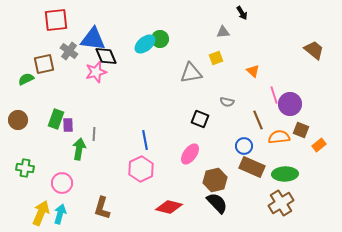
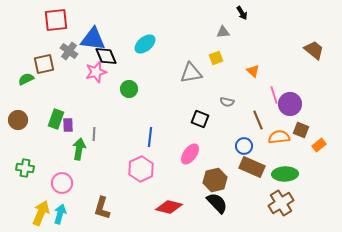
green circle at (160, 39): moved 31 px left, 50 px down
blue line at (145, 140): moved 5 px right, 3 px up; rotated 18 degrees clockwise
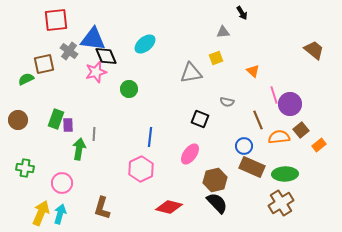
brown square at (301, 130): rotated 28 degrees clockwise
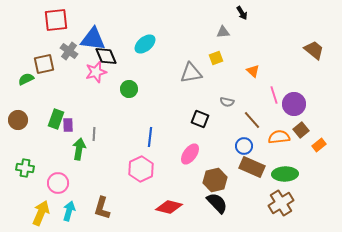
purple circle at (290, 104): moved 4 px right
brown line at (258, 120): moved 6 px left; rotated 18 degrees counterclockwise
pink circle at (62, 183): moved 4 px left
cyan arrow at (60, 214): moved 9 px right, 3 px up
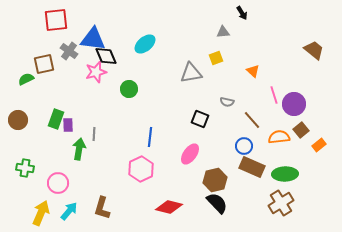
cyan arrow at (69, 211): rotated 24 degrees clockwise
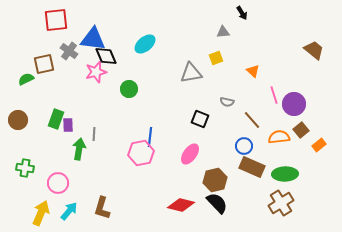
pink hexagon at (141, 169): moved 16 px up; rotated 15 degrees clockwise
red diamond at (169, 207): moved 12 px right, 2 px up
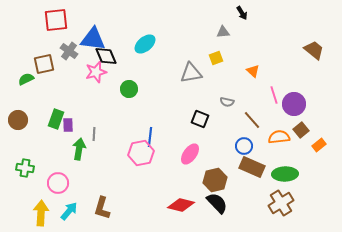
yellow arrow at (41, 213): rotated 20 degrees counterclockwise
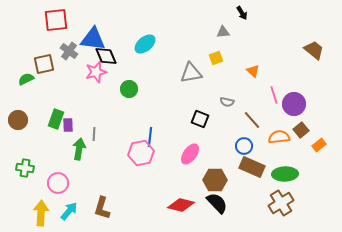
brown hexagon at (215, 180): rotated 15 degrees clockwise
